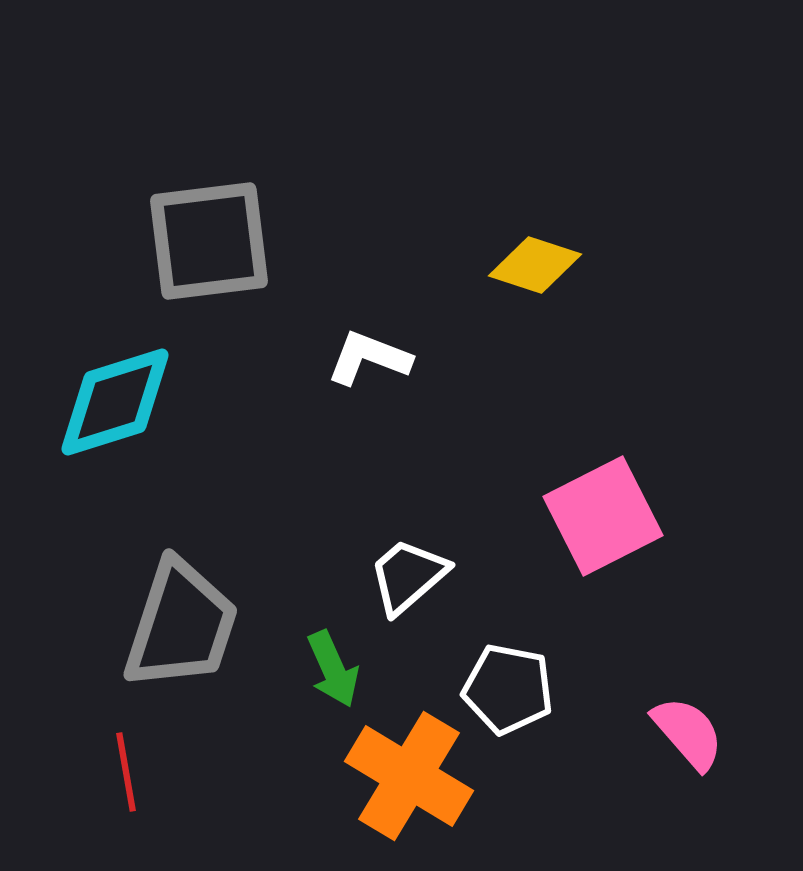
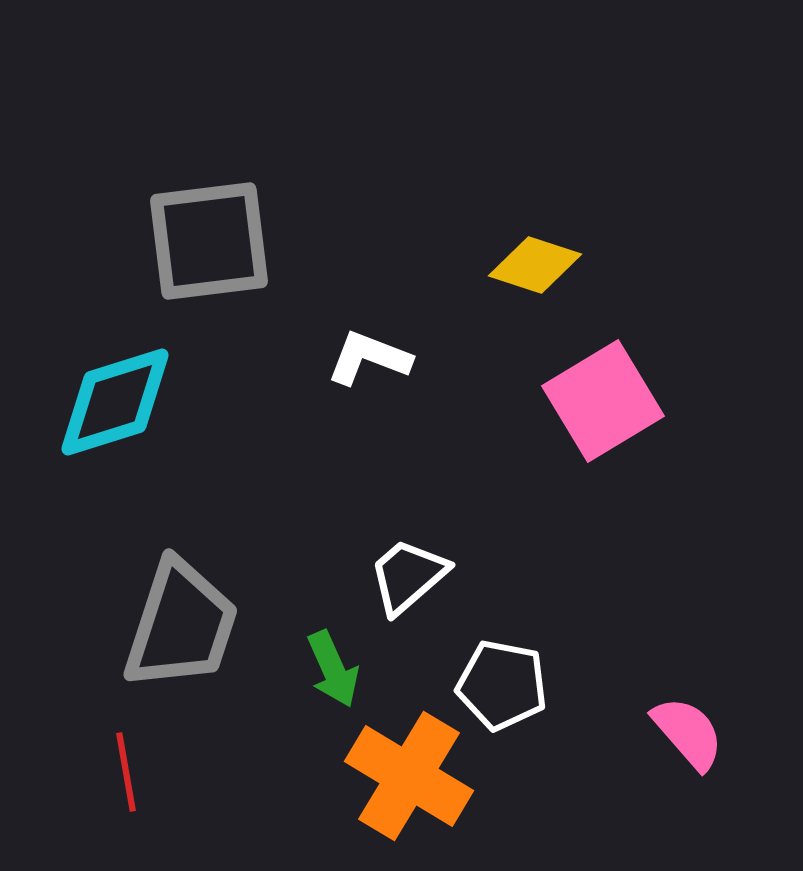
pink square: moved 115 px up; rotated 4 degrees counterclockwise
white pentagon: moved 6 px left, 4 px up
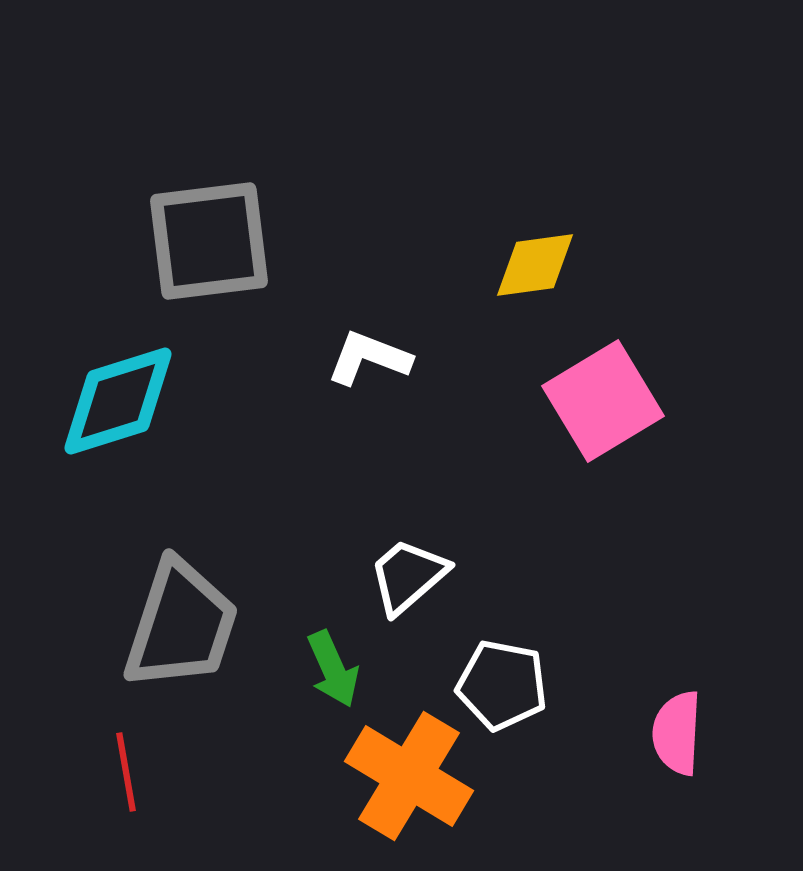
yellow diamond: rotated 26 degrees counterclockwise
cyan diamond: moved 3 px right, 1 px up
pink semicircle: moved 11 px left; rotated 136 degrees counterclockwise
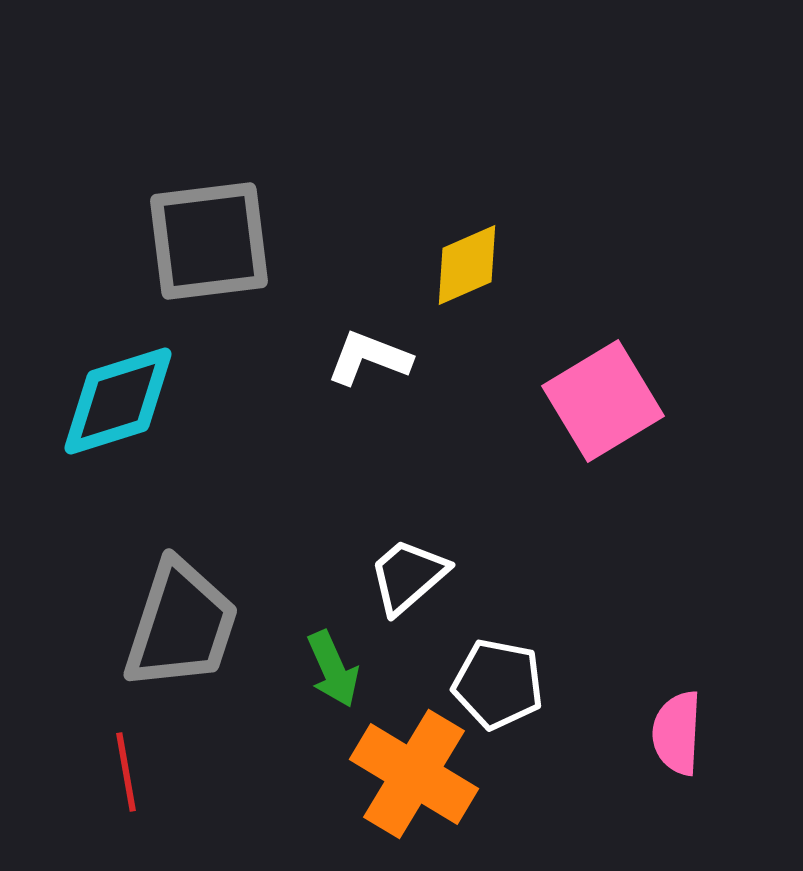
yellow diamond: moved 68 px left; rotated 16 degrees counterclockwise
white pentagon: moved 4 px left, 1 px up
orange cross: moved 5 px right, 2 px up
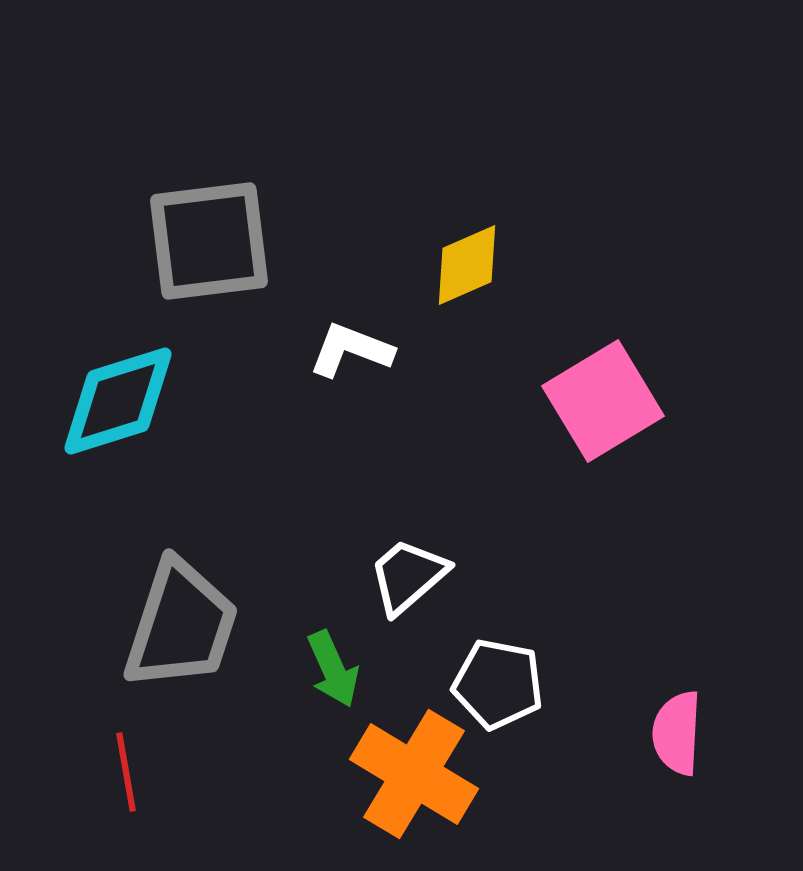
white L-shape: moved 18 px left, 8 px up
